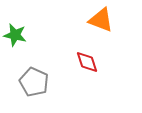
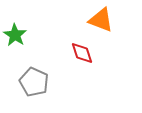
green star: rotated 20 degrees clockwise
red diamond: moved 5 px left, 9 px up
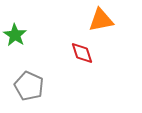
orange triangle: rotated 32 degrees counterclockwise
gray pentagon: moved 5 px left, 4 px down
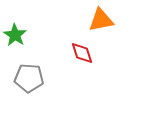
gray pentagon: moved 8 px up; rotated 20 degrees counterclockwise
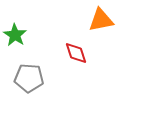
red diamond: moved 6 px left
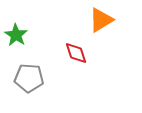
orange triangle: rotated 20 degrees counterclockwise
green star: moved 1 px right
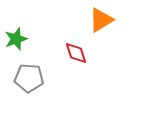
green star: moved 4 px down; rotated 20 degrees clockwise
